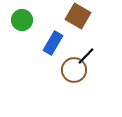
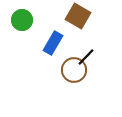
black line: moved 1 px down
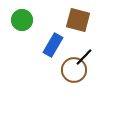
brown square: moved 4 px down; rotated 15 degrees counterclockwise
blue rectangle: moved 2 px down
black line: moved 2 px left
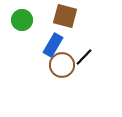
brown square: moved 13 px left, 4 px up
brown circle: moved 12 px left, 5 px up
